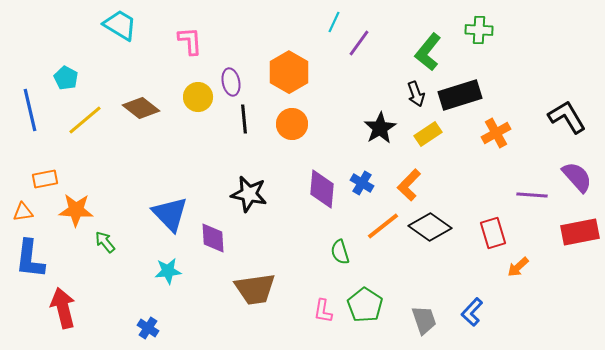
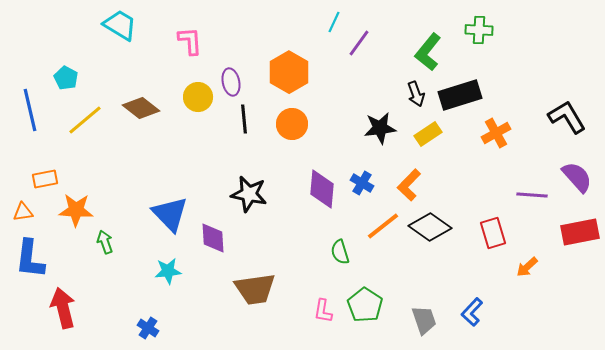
black star at (380, 128): rotated 24 degrees clockwise
green arrow at (105, 242): rotated 20 degrees clockwise
orange arrow at (518, 267): moved 9 px right
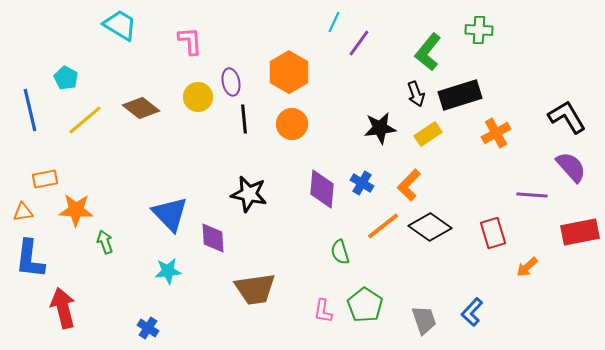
purple semicircle at (577, 177): moved 6 px left, 10 px up
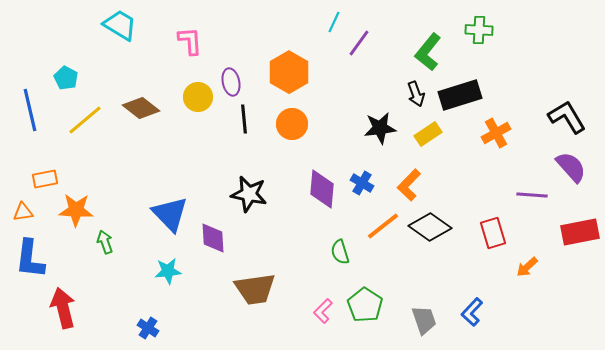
pink L-shape at (323, 311): rotated 35 degrees clockwise
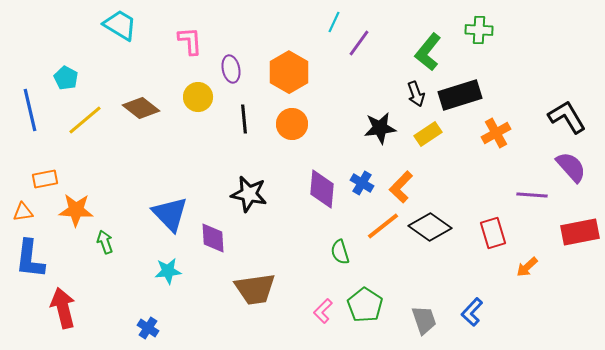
purple ellipse at (231, 82): moved 13 px up
orange L-shape at (409, 185): moved 8 px left, 2 px down
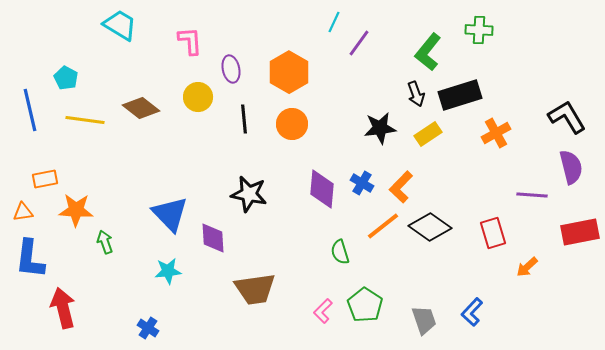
yellow line at (85, 120): rotated 48 degrees clockwise
purple semicircle at (571, 167): rotated 28 degrees clockwise
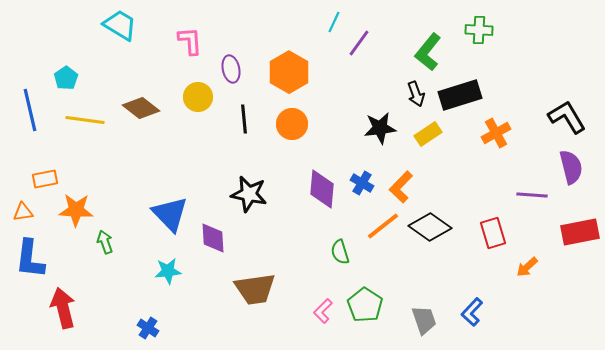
cyan pentagon at (66, 78): rotated 10 degrees clockwise
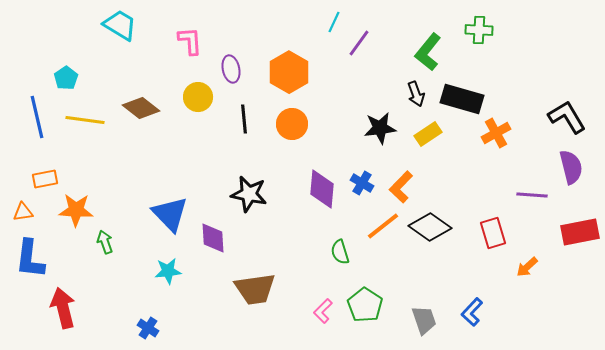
black rectangle at (460, 95): moved 2 px right, 4 px down; rotated 33 degrees clockwise
blue line at (30, 110): moved 7 px right, 7 px down
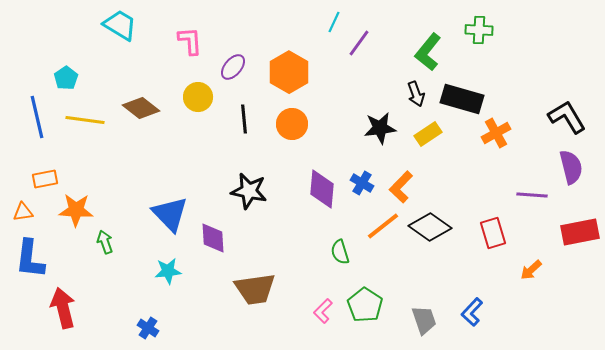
purple ellipse at (231, 69): moved 2 px right, 2 px up; rotated 52 degrees clockwise
black star at (249, 194): moved 3 px up
orange arrow at (527, 267): moved 4 px right, 3 px down
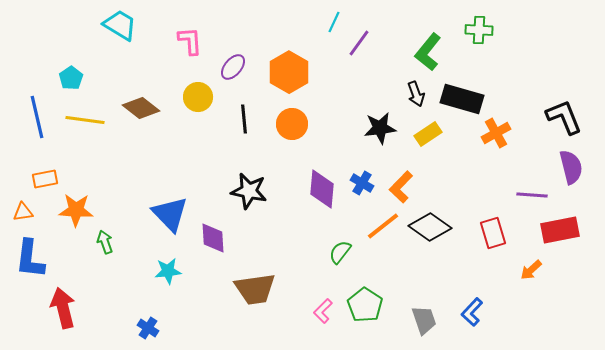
cyan pentagon at (66, 78): moved 5 px right
black L-shape at (567, 117): moved 3 px left; rotated 9 degrees clockwise
red rectangle at (580, 232): moved 20 px left, 2 px up
green semicircle at (340, 252): rotated 55 degrees clockwise
